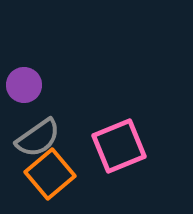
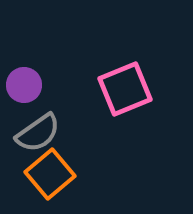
gray semicircle: moved 5 px up
pink square: moved 6 px right, 57 px up
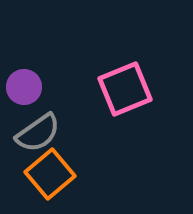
purple circle: moved 2 px down
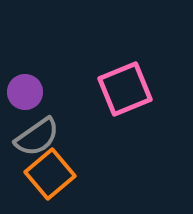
purple circle: moved 1 px right, 5 px down
gray semicircle: moved 1 px left, 4 px down
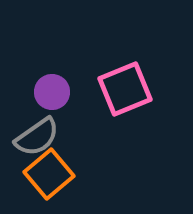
purple circle: moved 27 px right
orange square: moved 1 px left
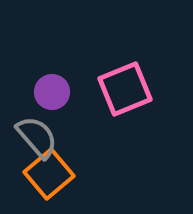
gray semicircle: rotated 96 degrees counterclockwise
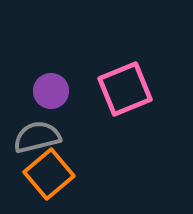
purple circle: moved 1 px left, 1 px up
gray semicircle: rotated 63 degrees counterclockwise
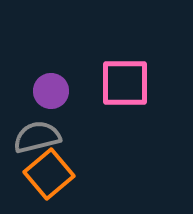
pink square: moved 6 px up; rotated 22 degrees clockwise
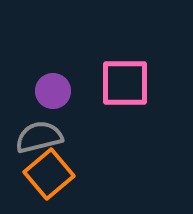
purple circle: moved 2 px right
gray semicircle: moved 2 px right
